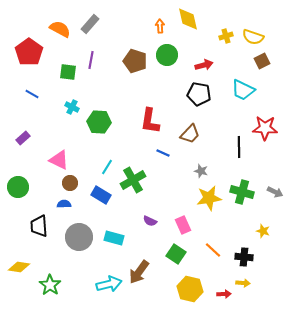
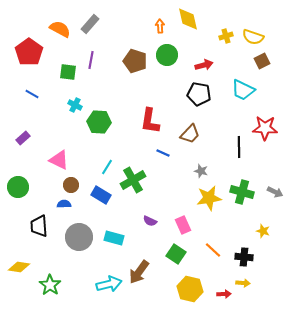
cyan cross at (72, 107): moved 3 px right, 2 px up
brown circle at (70, 183): moved 1 px right, 2 px down
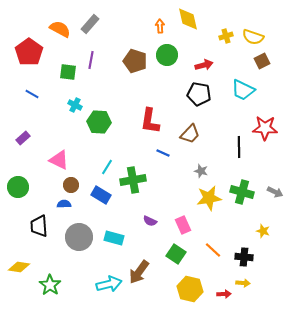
green cross at (133, 180): rotated 20 degrees clockwise
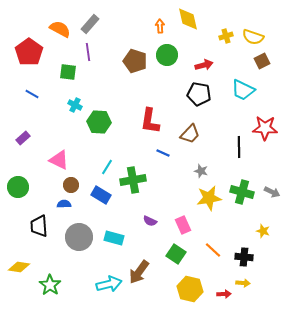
purple line at (91, 60): moved 3 px left, 8 px up; rotated 18 degrees counterclockwise
gray arrow at (275, 192): moved 3 px left
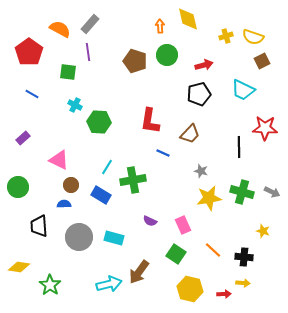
black pentagon at (199, 94): rotated 25 degrees counterclockwise
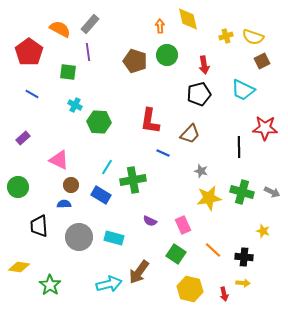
red arrow at (204, 65): rotated 96 degrees clockwise
red arrow at (224, 294): rotated 80 degrees clockwise
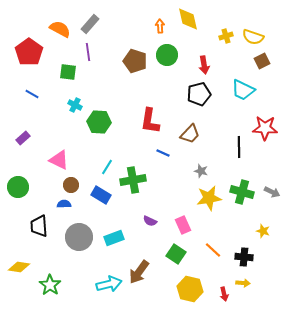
cyan rectangle at (114, 238): rotated 36 degrees counterclockwise
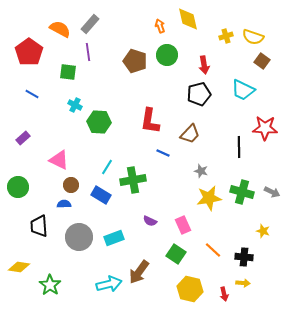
orange arrow at (160, 26): rotated 16 degrees counterclockwise
brown square at (262, 61): rotated 28 degrees counterclockwise
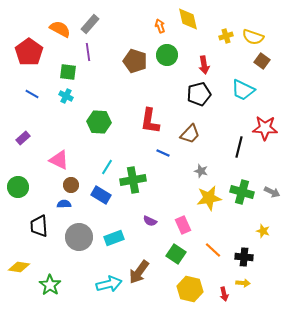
cyan cross at (75, 105): moved 9 px left, 9 px up
black line at (239, 147): rotated 15 degrees clockwise
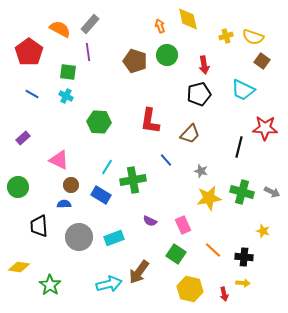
blue line at (163, 153): moved 3 px right, 7 px down; rotated 24 degrees clockwise
